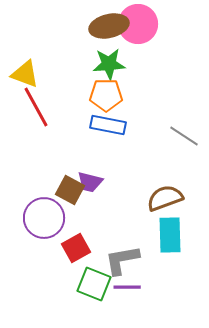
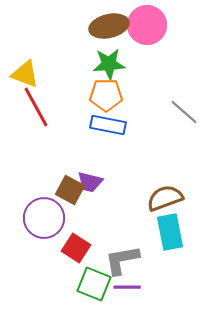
pink circle: moved 9 px right, 1 px down
gray line: moved 24 px up; rotated 8 degrees clockwise
cyan rectangle: moved 3 px up; rotated 9 degrees counterclockwise
red square: rotated 28 degrees counterclockwise
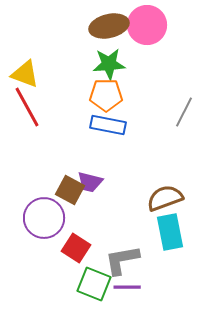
red line: moved 9 px left
gray line: rotated 76 degrees clockwise
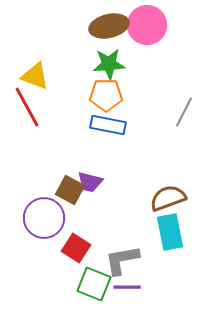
yellow triangle: moved 10 px right, 2 px down
brown semicircle: moved 3 px right
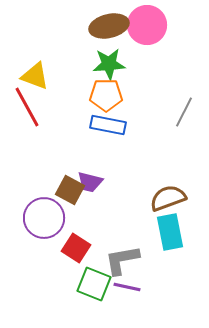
purple line: rotated 12 degrees clockwise
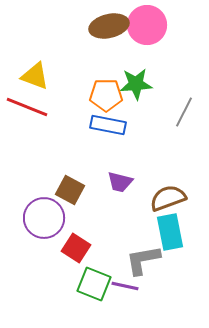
green star: moved 27 px right, 20 px down
red line: rotated 39 degrees counterclockwise
purple trapezoid: moved 30 px right
gray L-shape: moved 21 px right
purple line: moved 2 px left, 1 px up
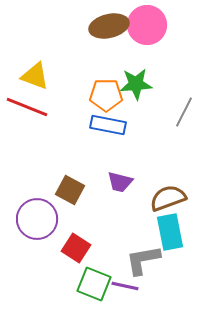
purple circle: moved 7 px left, 1 px down
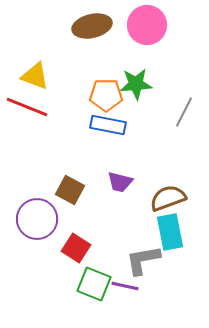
brown ellipse: moved 17 px left
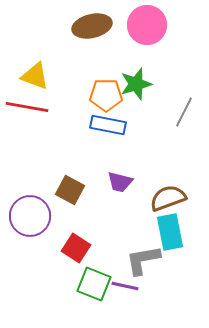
green star: rotated 12 degrees counterclockwise
red line: rotated 12 degrees counterclockwise
purple circle: moved 7 px left, 3 px up
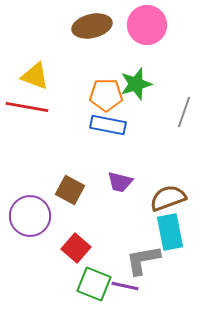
gray line: rotated 8 degrees counterclockwise
red square: rotated 8 degrees clockwise
